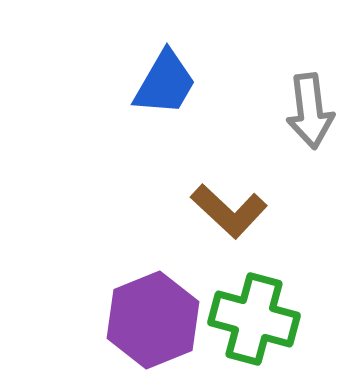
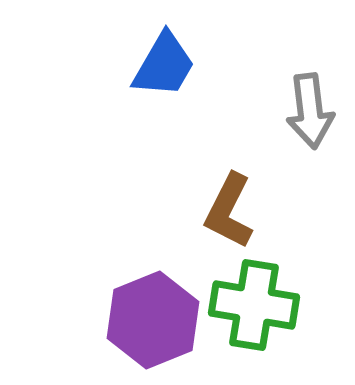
blue trapezoid: moved 1 px left, 18 px up
brown L-shape: rotated 74 degrees clockwise
green cross: moved 14 px up; rotated 6 degrees counterclockwise
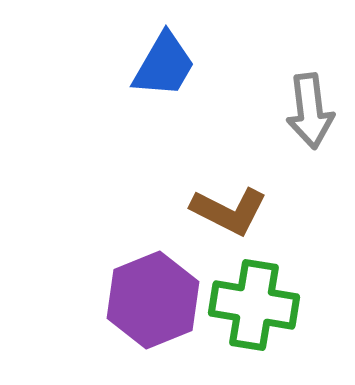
brown L-shape: rotated 90 degrees counterclockwise
purple hexagon: moved 20 px up
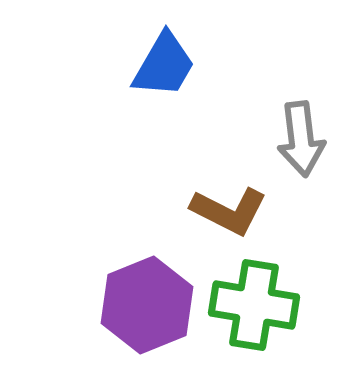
gray arrow: moved 9 px left, 28 px down
purple hexagon: moved 6 px left, 5 px down
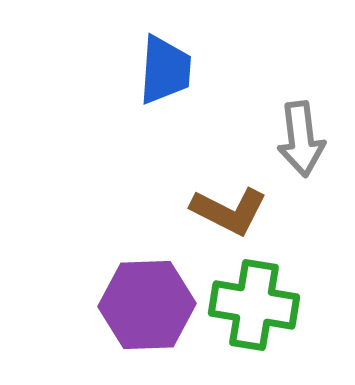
blue trapezoid: moved 1 px right, 5 px down; rotated 26 degrees counterclockwise
purple hexagon: rotated 20 degrees clockwise
